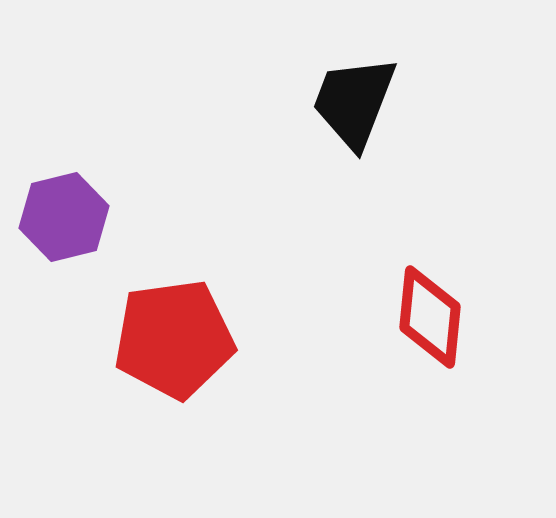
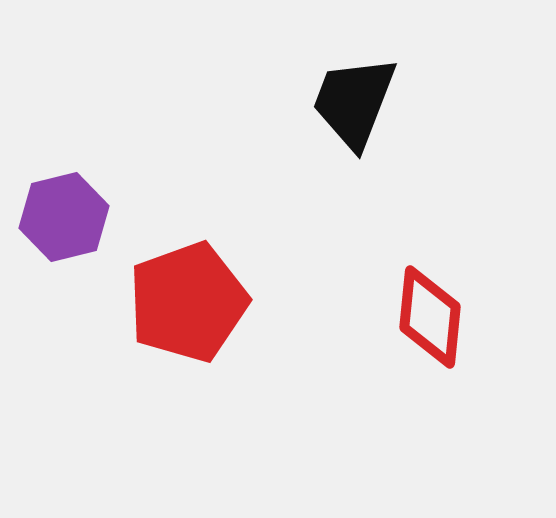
red pentagon: moved 14 px right, 37 px up; rotated 12 degrees counterclockwise
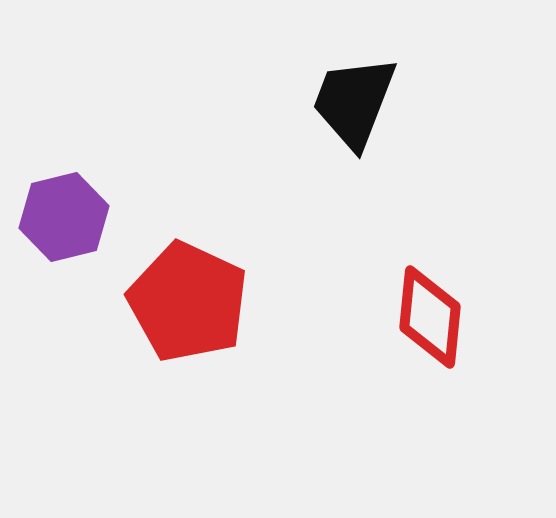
red pentagon: rotated 27 degrees counterclockwise
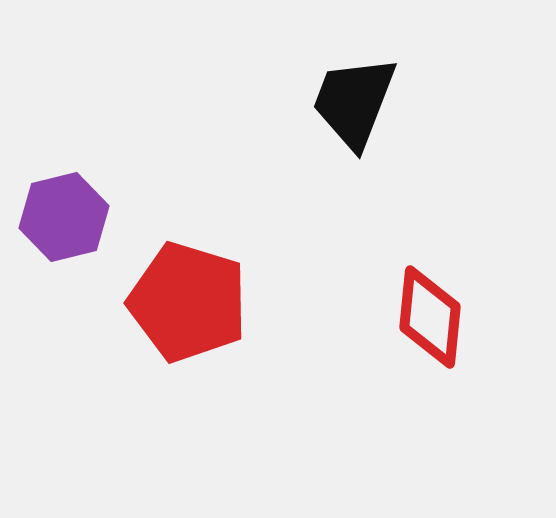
red pentagon: rotated 8 degrees counterclockwise
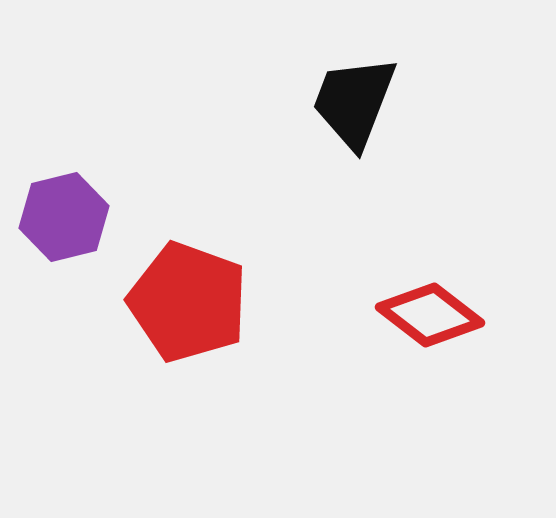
red pentagon: rotated 3 degrees clockwise
red diamond: moved 2 px up; rotated 58 degrees counterclockwise
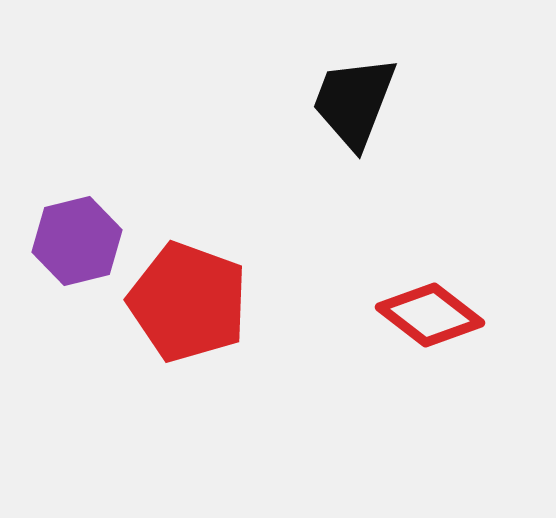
purple hexagon: moved 13 px right, 24 px down
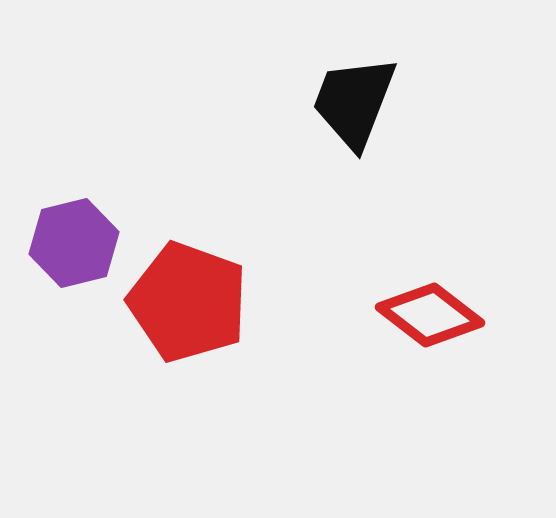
purple hexagon: moved 3 px left, 2 px down
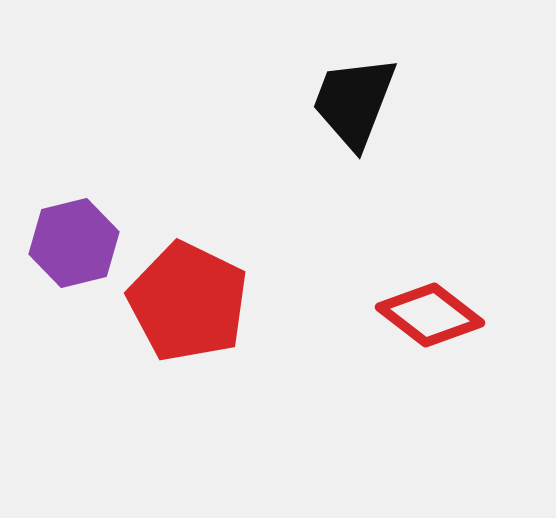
red pentagon: rotated 6 degrees clockwise
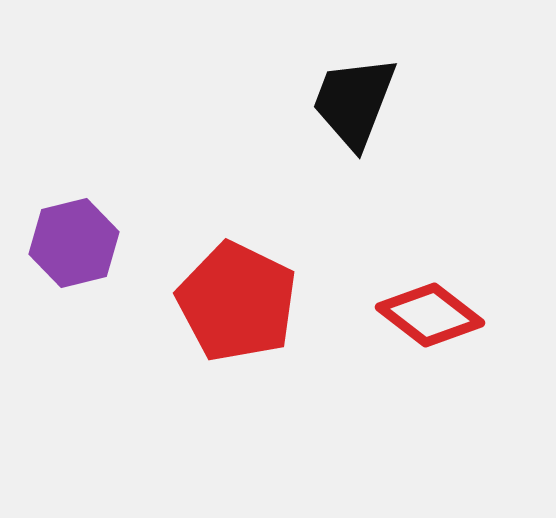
red pentagon: moved 49 px right
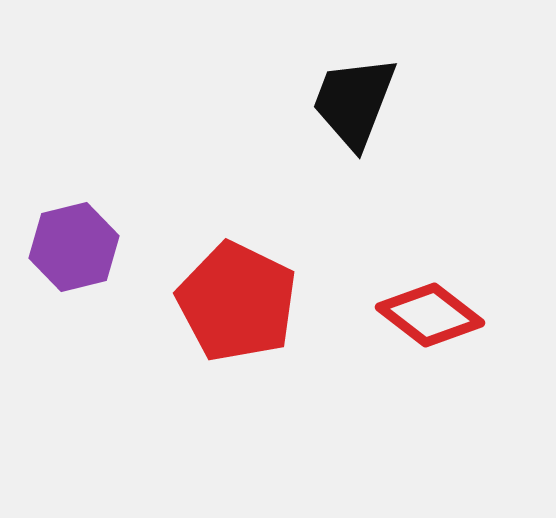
purple hexagon: moved 4 px down
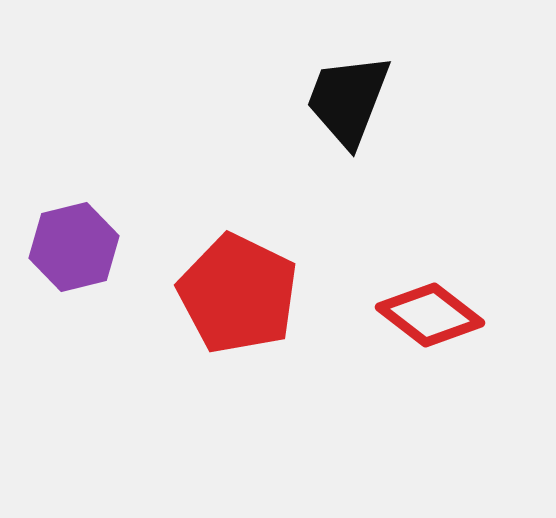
black trapezoid: moved 6 px left, 2 px up
red pentagon: moved 1 px right, 8 px up
